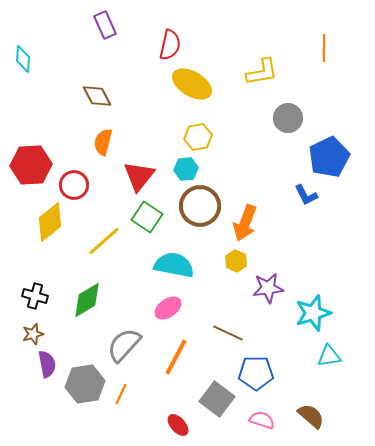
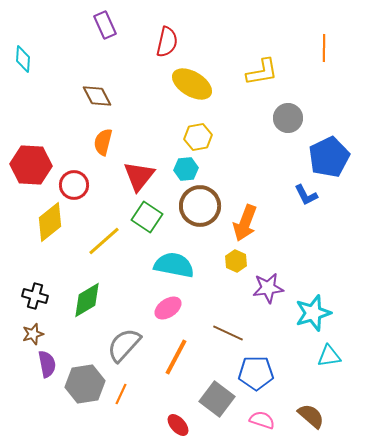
red semicircle at (170, 45): moved 3 px left, 3 px up
red hexagon at (31, 165): rotated 6 degrees clockwise
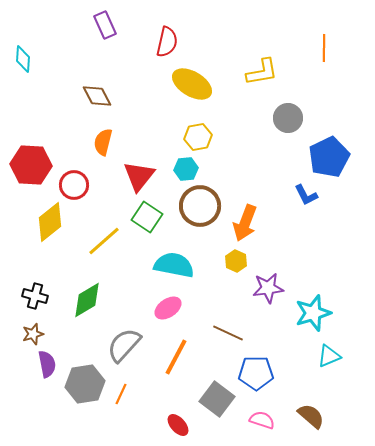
cyan triangle at (329, 356): rotated 15 degrees counterclockwise
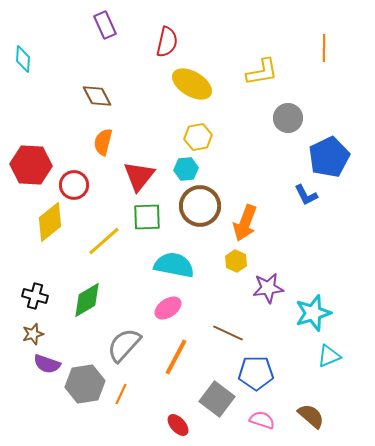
green square at (147, 217): rotated 36 degrees counterclockwise
purple semicircle at (47, 364): rotated 120 degrees clockwise
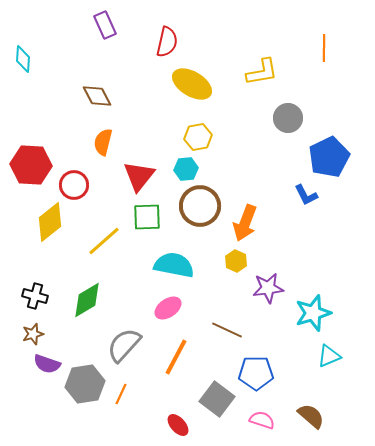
brown line at (228, 333): moved 1 px left, 3 px up
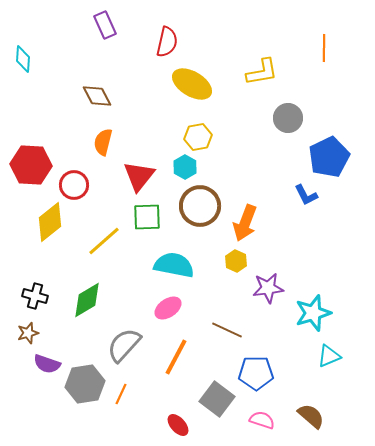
cyan hexagon at (186, 169): moved 1 px left, 2 px up; rotated 25 degrees counterclockwise
brown star at (33, 334): moved 5 px left, 1 px up
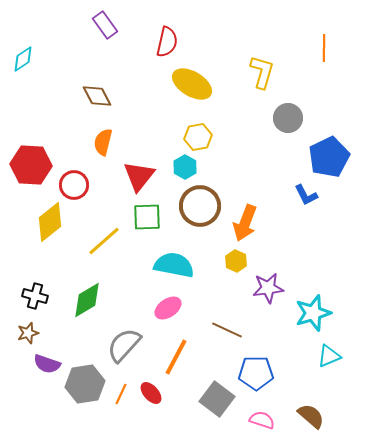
purple rectangle at (105, 25): rotated 12 degrees counterclockwise
cyan diamond at (23, 59): rotated 52 degrees clockwise
yellow L-shape at (262, 72): rotated 64 degrees counterclockwise
red ellipse at (178, 425): moved 27 px left, 32 px up
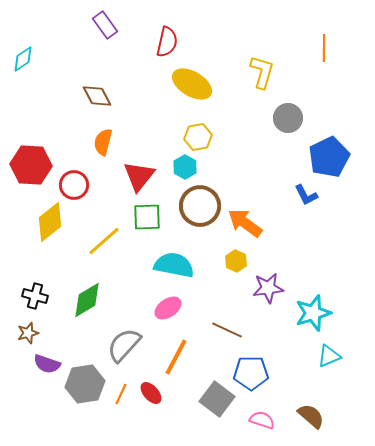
orange arrow at (245, 223): rotated 105 degrees clockwise
blue pentagon at (256, 373): moved 5 px left
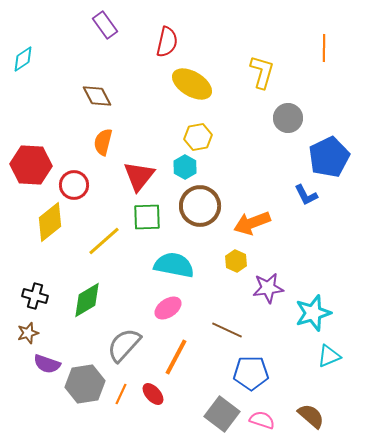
orange arrow at (245, 223): moved 7 px right; rotated 57 degrees counterclockwise
red ellipse at (151, 393): moved 2 px right, 1 px down
gray square at (217, 399): moved 5 px right, 15 px down
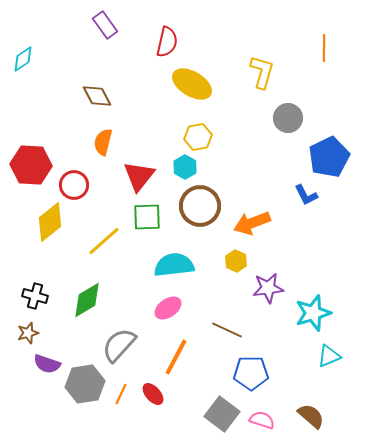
cyan semicircle at (174, 265): rotated 18 degrees counterclockwise
gray semicircle at (124, 345): moved 5 px left
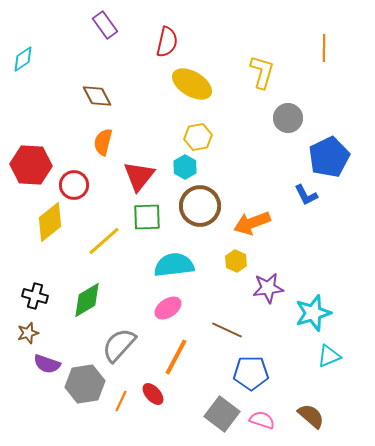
orange line at (121, 394): moved 7 px down
